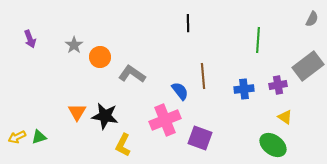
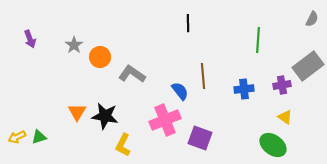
purple cross: moved 4 px right
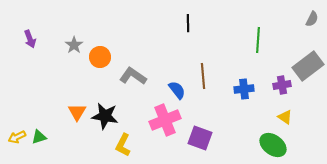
gray L-shape: moved 1 px right, 2 px down
blue semicircle: moved 3 px left, 1 px up
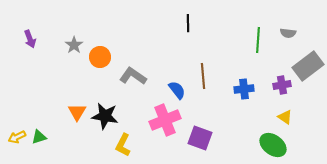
gray semicircle: moved 24 px left, 14 px down; rotated 70 degrees clockwise
